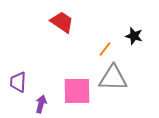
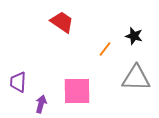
gray triangle: moved 23 px right
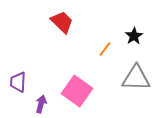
red trapezoid: rotated 10 degrees clockwise
black star: rotated 24 degrees clockwise
pink square: rotated 36 degrees clockwise
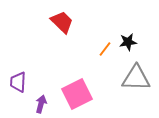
black star: moved 6 px left, 6 px down; rotated 24 degrees clockwise
pink square: moved 3 px down; rotated 28 degrees clockwise
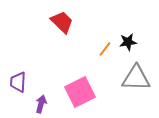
pink square: moved 3 px right, 2 px up
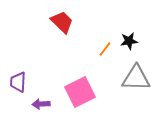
black star: moved 1 px right, 1 px up
purple arrow: rotated 108 degrees counterclockwise
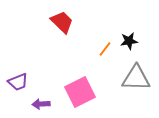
purple trapezoid: rotated 115 degrees counterclockwise
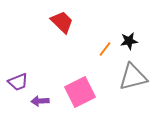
gray triangle: moved 3 px left, 1 px up; rotated 16 degrees counterclockwise
purple arrow: moved 1 px left, 3 px up
